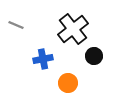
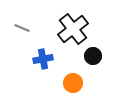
gray line: moved 6 px right, 3 px down
black circle: moved 1 px left
orange circle: moved 5 px right
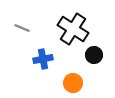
black cross: rotated 20 degrees counterclockwise
black circle: moved 1 px right, 1 px up
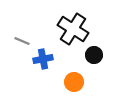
gray line: moved 13 px down
orange circle: moved 1 px right, 1 px up
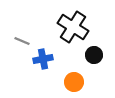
black cross: moved 2 px up
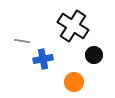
black cross: moved 1 px up
gray line: rotated 14 degrees counterclockwise
